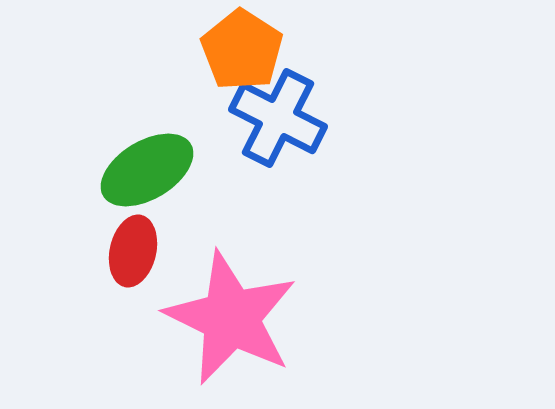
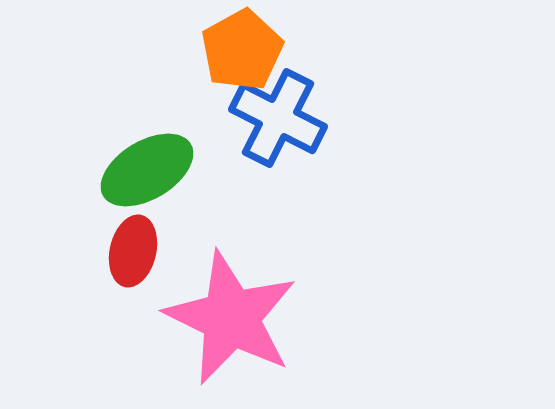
orange pentagon: rotated 10 degrees clockwise
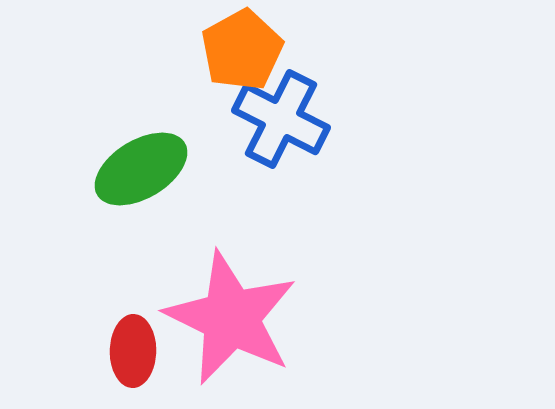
blue cross: moved 3 px right, 1 px down
green ellipse: moved 6 px left, 1 px up
red ellipse: moved 100 px down; rotated 12 degrees counterclockwise
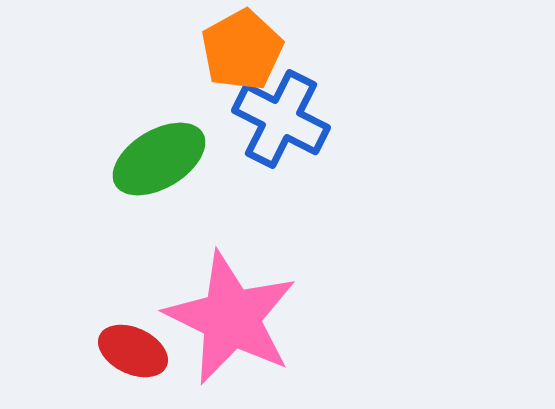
green ellipse: moved 18 px right, 10 px up
red ellipse: rotated 66 degrees counterclockwise
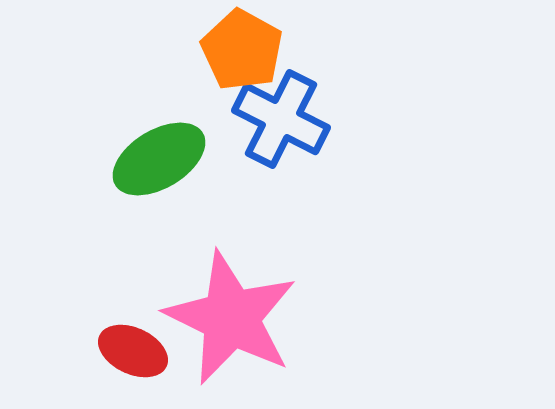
orange pentagon: rotated 14 degrees counterclockwise
